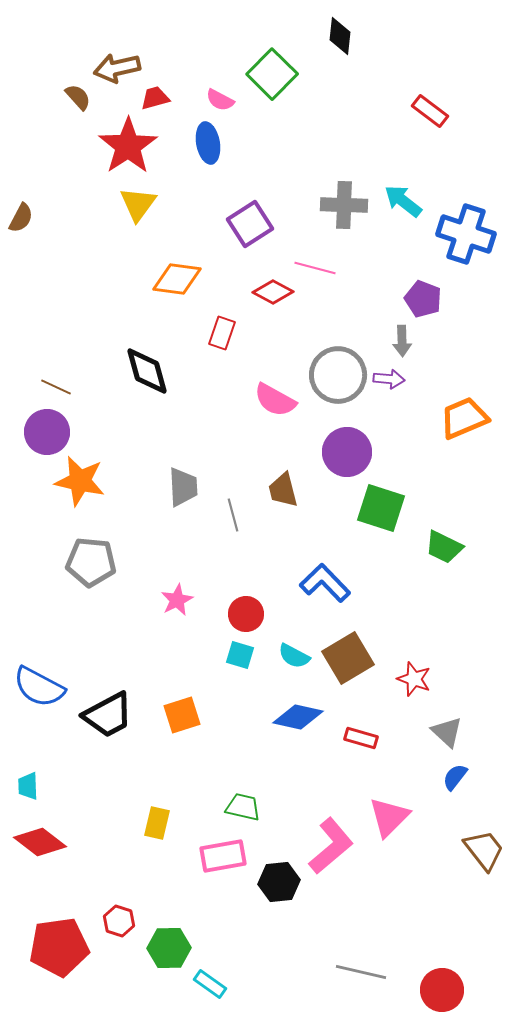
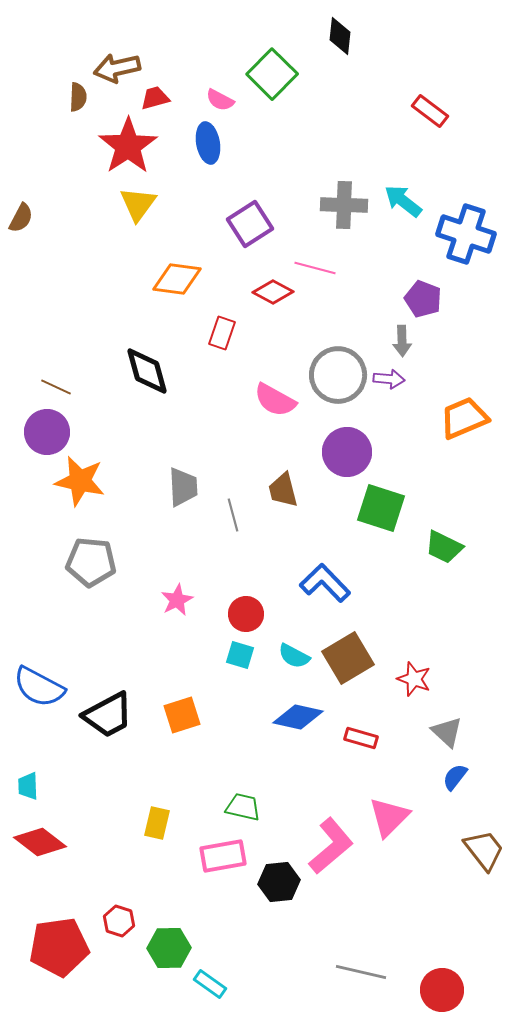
brown semicircle at (78, 97): rotated 44 degrees clockwise
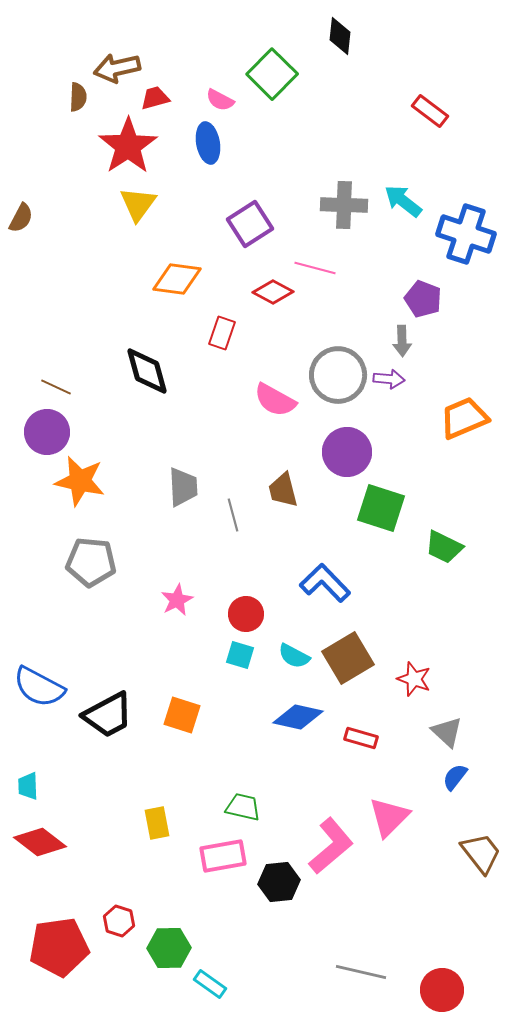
orange square at (182, 715): rotated 36 degrees clockwise
yellow rectangle at (157, 823): rotated 24 degrees counterclockwise
brown trapezoid at (484, 850): moved 3 px left, 3 px down
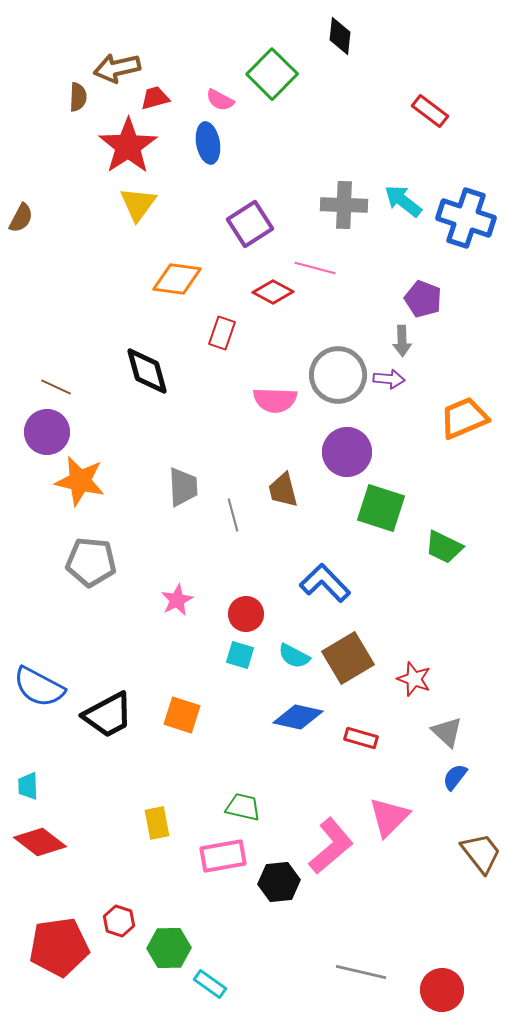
blue cross at (466, 234): moved 16 px up
pink semicircle at (275, 400): rotated 27 degrees counterclockwise
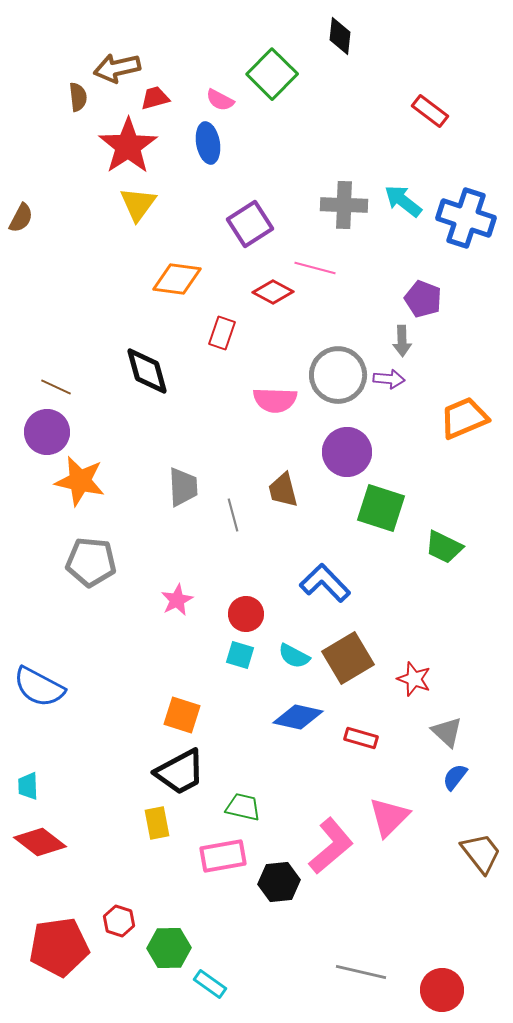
brown semicircle at (78, 97): rotated 8 degrees counterclockwise
black trapezoid at (108, 715): moved 72 px right, 57 px down
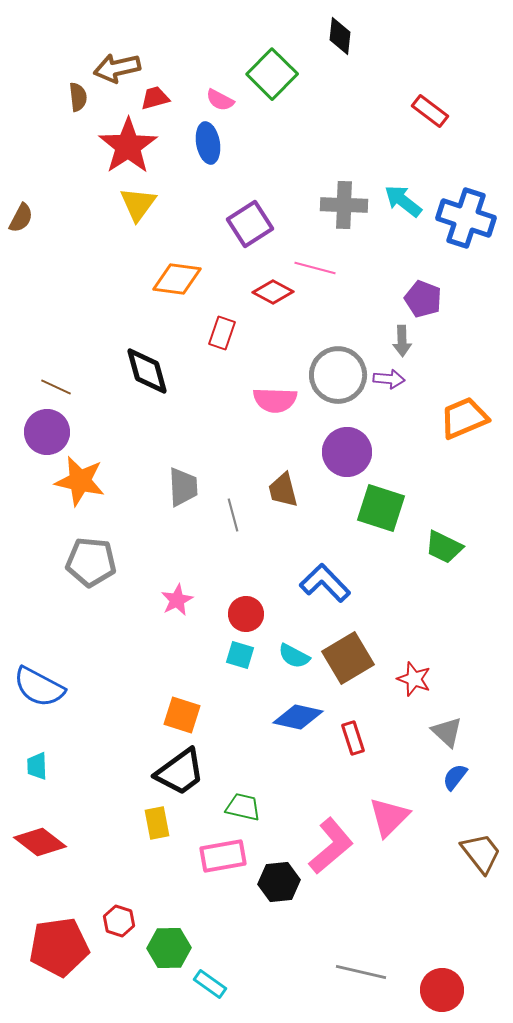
red rectangle at (361, 738): moved 8 px left; rotated 56 degrees clockwise
black trapezoid at (180, 772): rotated 8 degrees counterclockwise
cyan trapezoid at (28, 786): moved 9 px right, 20 px up
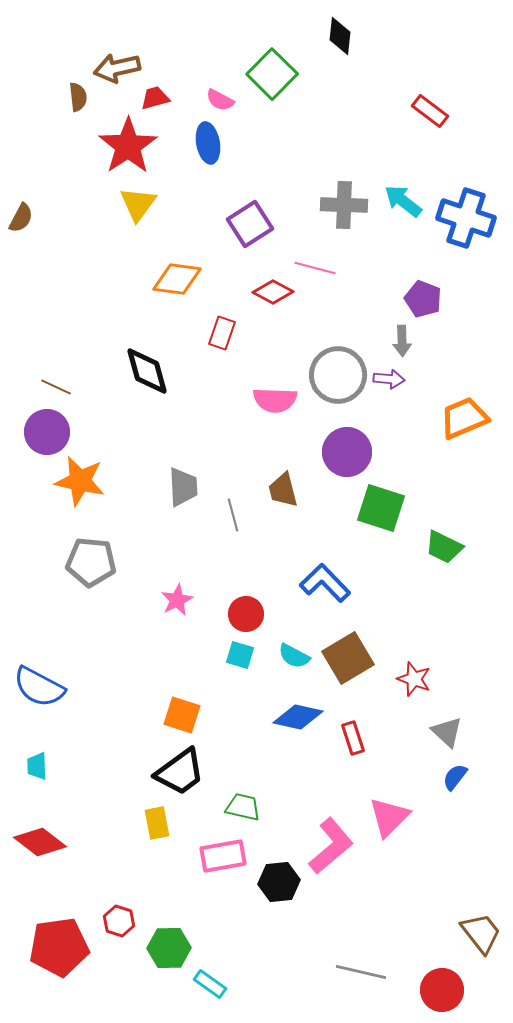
brown trapezoid at (481, 853): moved 80 px down
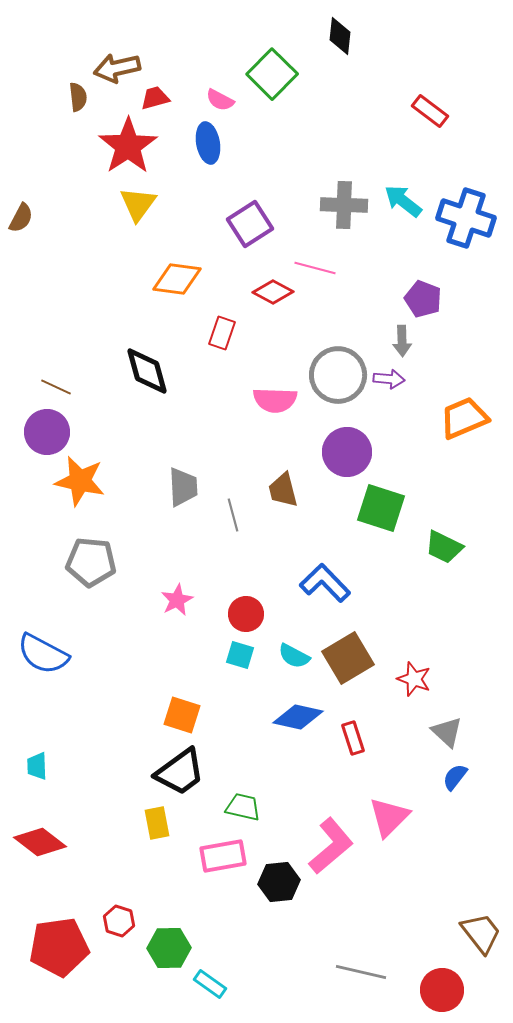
blue semicircle at (39, 687): moved 4 px right, 33 px up
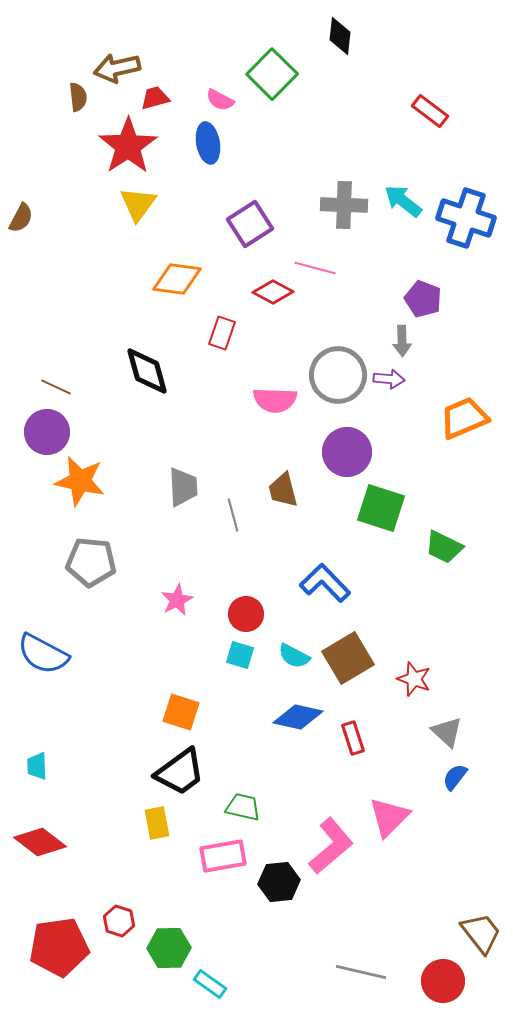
orange square at (182, 715): moved 1 px left, 3 px up
red circle at (442, 990): moved 1 px right, 9 px up
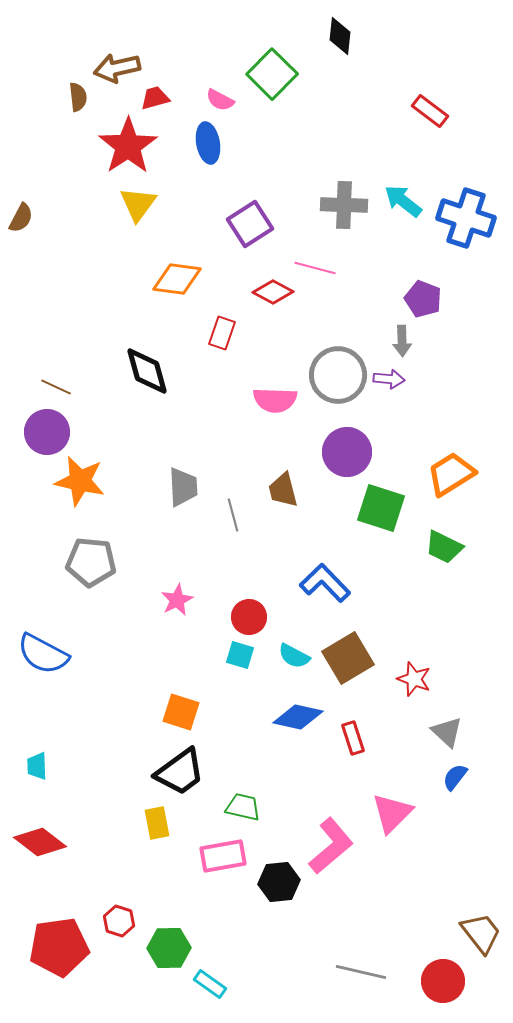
orange trapezoid at (464, 418): moved 13 px left, 56 px down; rotated 9 degrees counterclockwise
red circle at (246, 614): moved 3 px right, 3 px down
pink triangle at (389, 817): moved 3 px right, 4 px up
